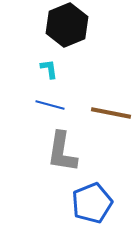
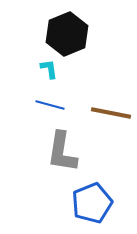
black hexagon: moved 9 px down
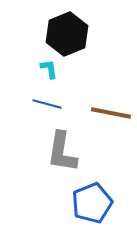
blue line: moved 3 px left, 1 px up
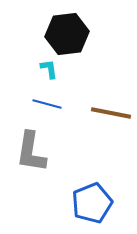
black hexagon: rotated 15 degrees clockwise
gray L-shape: moved 31 px left
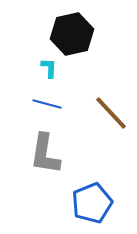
black hexagon: moved 5 px right; rotated 6 degrees counterclockwise
cyan L-shape: moved 1 px up; rotated 10 degrees clockwise
brown line: rotated 36 degrees clockwise
gray L-shape: moved 14 px right, 2 px down
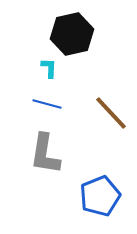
blue pentagon: moved 8 px right, 7 px up
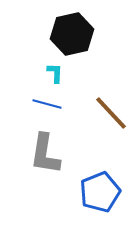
cyan L-shape: moved 6 px right, 5 px down
blue pentagon: moved 4 px up
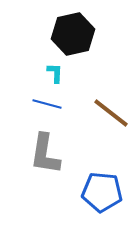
black hexagon: moved 1 px right
brown line: rotated 9 degrees counterclockwise
blue pentagon: moved 2 px right; rotated 27 degrees clockwise
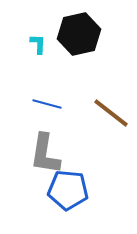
black hexagon: moved 6 px right
cyan L-shape: moved 17 px left, 29 px up
blue pentagon: moved 34 px left, 2 px up
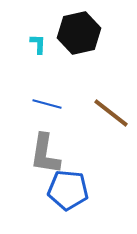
black hexagon: moved 1 px up
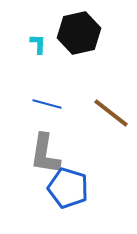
blue pentagon: moved 2 px up; rotated 12 degrees clockwise
